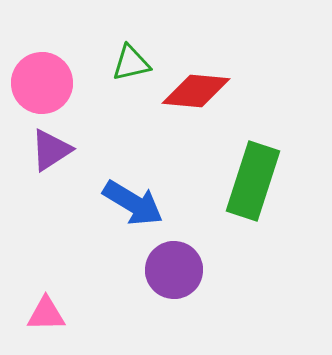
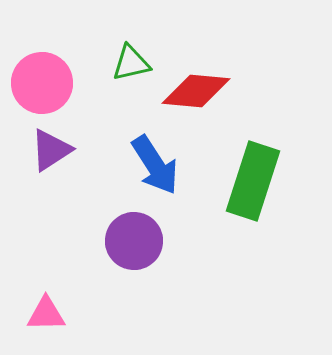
blue arrow: moved 22 px right, 38 px up; rotated 26 degrees clockwise
purple circle: moved 40 px left, 29 px up
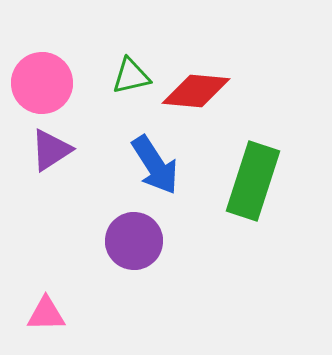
green triangle: moved 13 px down
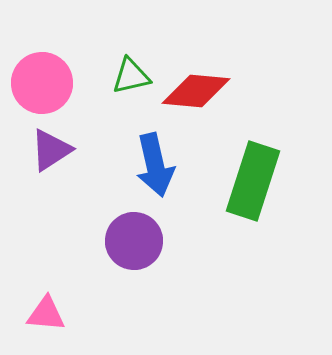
blue arrow: rotated 20 degrees clockwise
pink triangle: rotated 6 degrees clockwise
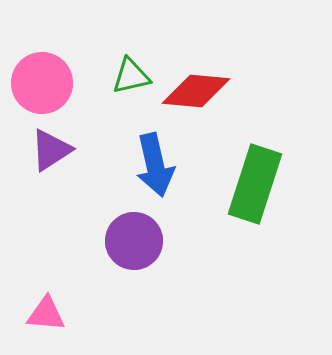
green rectangle: moved 2 px right, 3 px down
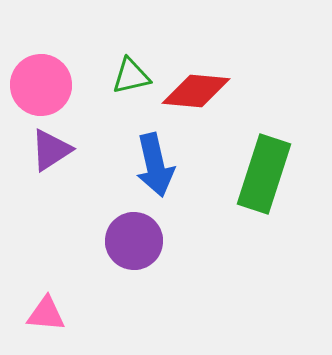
pink circle: moved 1 px left, 2 px down
green rectangle: moved 9 px right, 10 px up
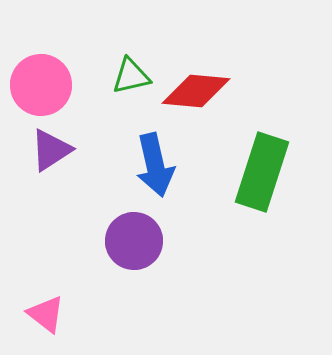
green rectangle: moved 2 px left, 2 px up
pink triangle: rotated 33 degrees clockwise
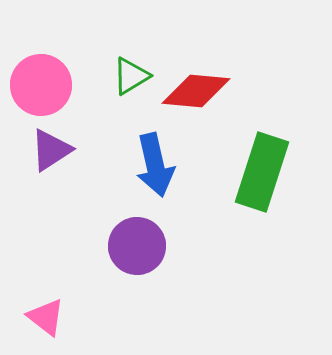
green triangle: rotated 18 degrees counterclockwise
purple circle: moved 3 px right, 5 px down
pink triangle: moved 3 px down
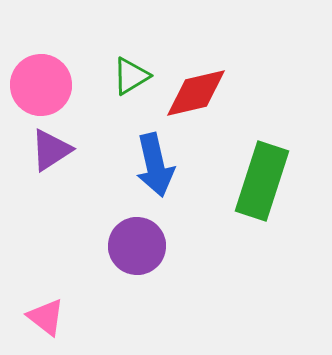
red diamond: moved 2 px down; rotated 18 degrees counterclockwise
green rectangle: moved 9 px down
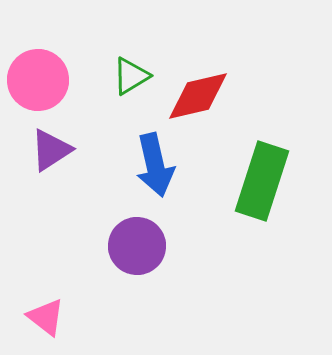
pink circle: moved 3 px left, 5 px up
red diamond: moved 2 px right, 3 px down
